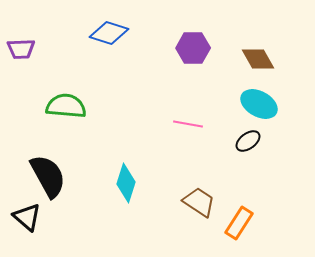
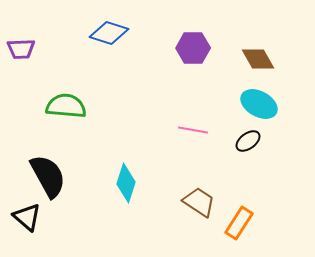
pink line: moved 5 px right, 6 px down
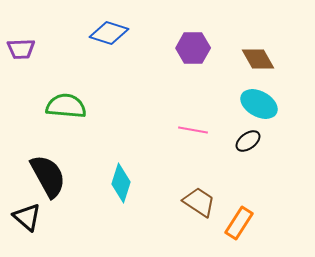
cyan diamond: moved 5 px left
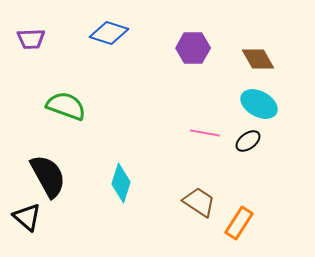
purple trapezoid: moved 10 px right, 10 px up
green semicircle: rotated 15 degrees clockwise
pink line: moved 12 px right, 3 px down
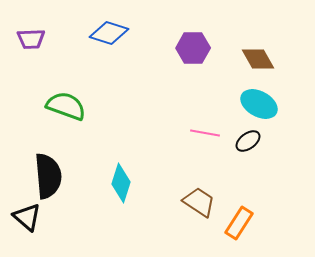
black semicircle: rotated 24 degrees clockwise
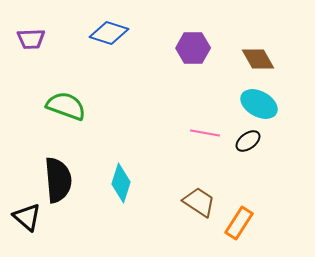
black semicircle: moved 10 px right, 4 px down
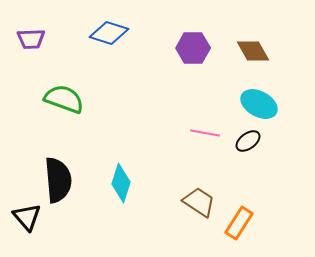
brown diamond: moved 5 px left, 8 px up
green semicircle: moved 2 px left, 7 px up
black triangle: rotated 8 degrees clockwise
